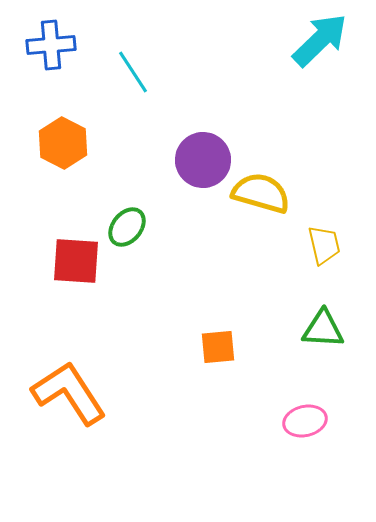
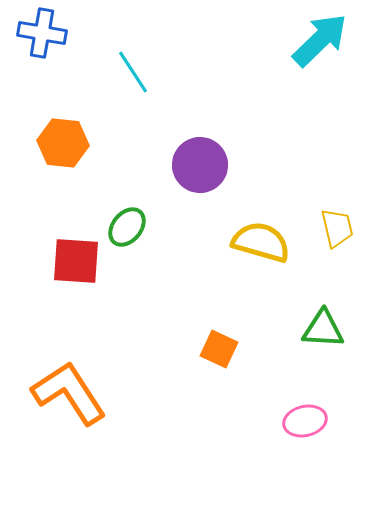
blue cross: moved 9 px left, 12 px up; rotated 15 degrees clockwise
orange hexagon: rotated 21 degrees counterclockwise
purple circle: moved 3 px left, 5 px down
yellow semicircle: moved 49 px down
yellow trapezoid: moved 13 px right, 17 px up
orange square: moved 1 px right, 2 px down; rotated 30 degrees clockwise
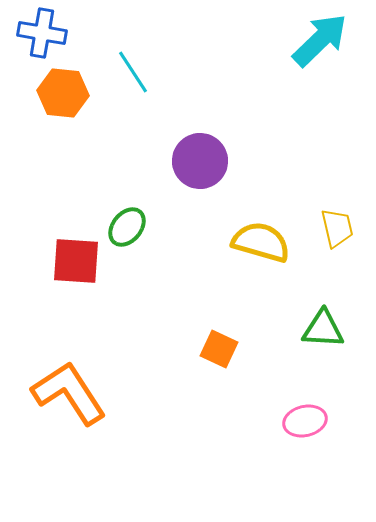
orange hexagon: moved 50 px up
purple circle: moved 4 px up
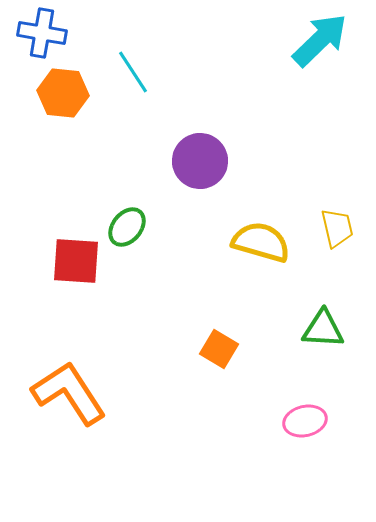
orange square: rotated 6 degrees clockwise
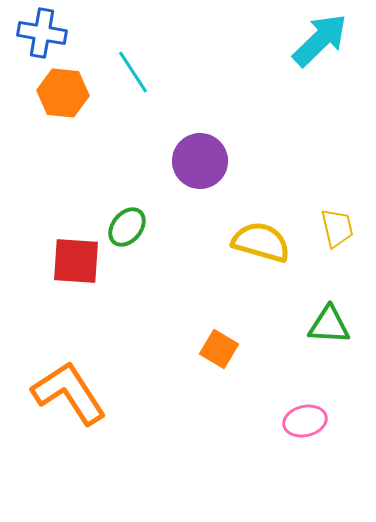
green triangle: moved 6 px right, 4 px up
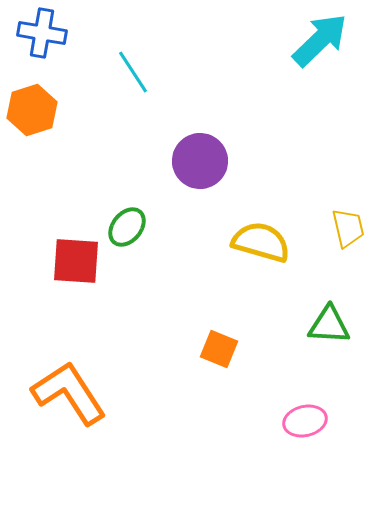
orange hexagon: moved 31 px left, 17 px down; rotated 24 degrees counterclockwise
yellow trapezoid: moved 11 px right
orange square: rotated 9 degrees counterclockwise
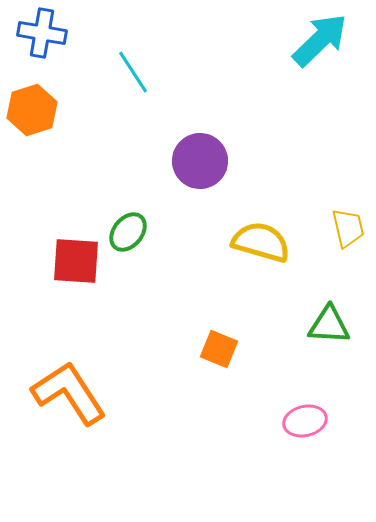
green ellipse: moved 1 px right, 5 px down
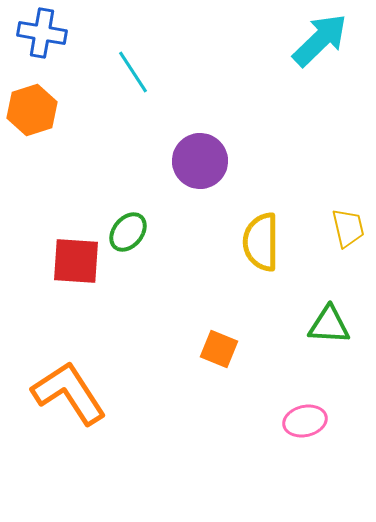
yellow semicircle: rotated 106 degrees counterclockwise
